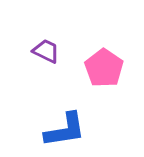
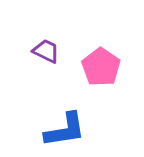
pink pentagon: moved 3 px left, 1 px up
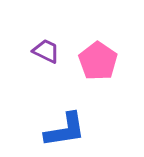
pink pentagon: moved 3 px left, 6 px up
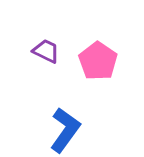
blue L-shape: rotated 45 degrees counterclockwise
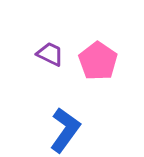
purple trapezoid: moved 4 px right, 3 px down
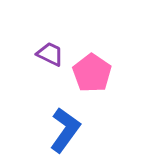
pink pentagon: moved 6 px left, 12 px down
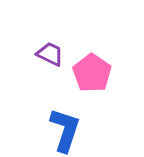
blue L-shape: rotated 18 degrees counterclockwise
